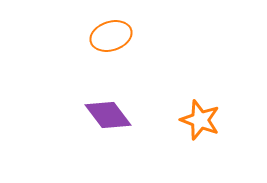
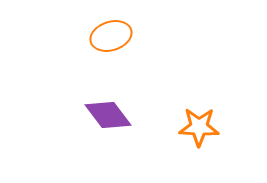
orange star: moved 1 px left, 7 px down; rotated 18 degrees counterclockwise
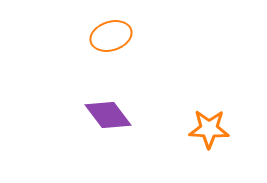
orange star: moved 10 px right, 2 px down
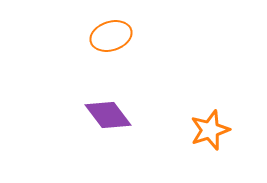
orange star: moved 1 px right, 1 px down; rotated 21 degrees counterclockwise
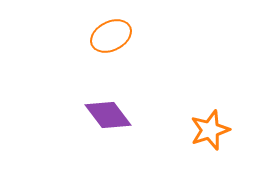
orange ellipse: rotated 9 degrees counterclockwise
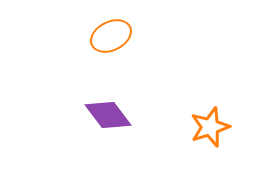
orange star: moved 3 px up
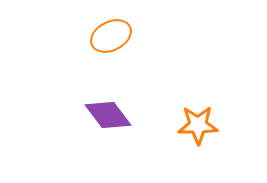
orange star: moved 12 px left, 2 px up; rotated 18 degrees clockwise
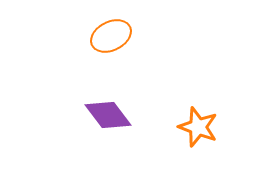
orange star: moved 2 px down; rotated 21 degrees clockwise
